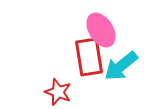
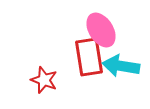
cyan arrow: rotated 48 degrees clockwise
red star: moved 14 px left, 12 px up
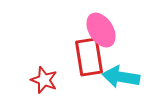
cyan arrow: moved 11 px down
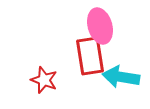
pink ellipse: moved 1 px left, 4 px up; rotated 16 degrees clockwise
red rectangle: moved 1 px right, 1 px up
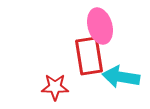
red rectangle: moved 1 px left
red star: moved 11 px right, 7 px down; rotated 20 degrees counterclockwise
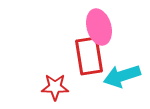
pink ellipse: moved 1 px left, 1 px down
cyan arrow: moved 1 px right, 1 px up; rotated 27 degrees counterclockwise
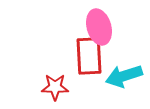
red rectangle: rotated 6 degrees clockwise
cyan arrow: moved 2 px right
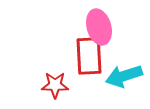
red star: moved 2 px up
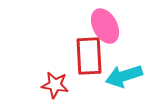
pink ellipse: moved 6 px right, 1 px up; rotated 12 degrees counterclockwise
red star: rotated 8 degrees clockwise
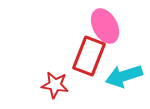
red rectangle: rotated 24 degrees clockwise
